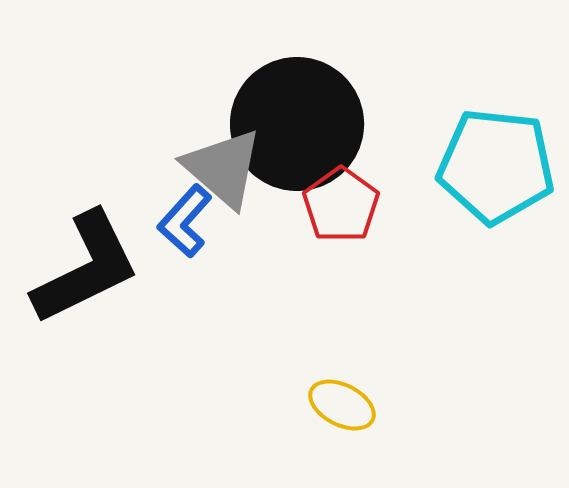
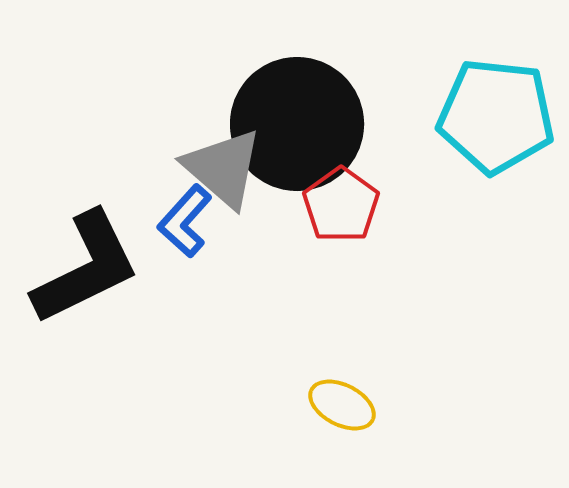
cyan pentagon: moved 50 px up
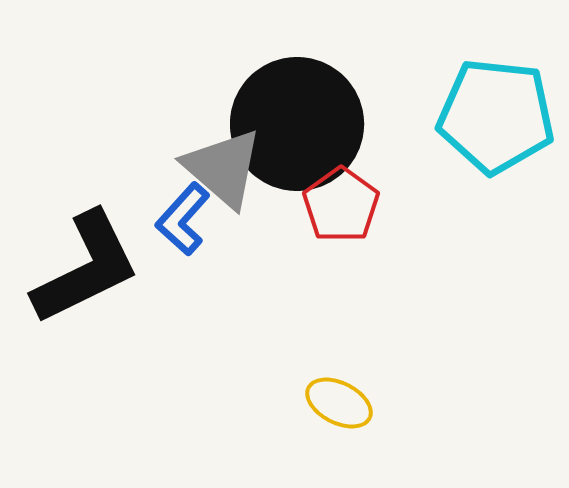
blue L-shape: moved 2 px left, 2 px up
yellow ellipse: moved 3 px left, 2 px up
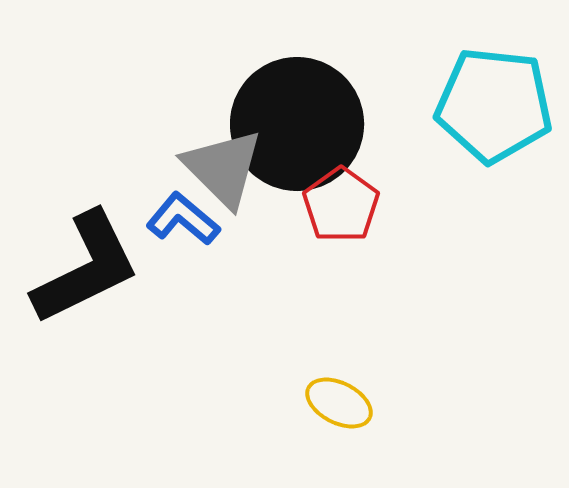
cyan pentagon: moved 2 px left, 11 px up
gray triangle: rotated 4 degrees clockwise
blue L-shape: rotated 88 degrees clockwise
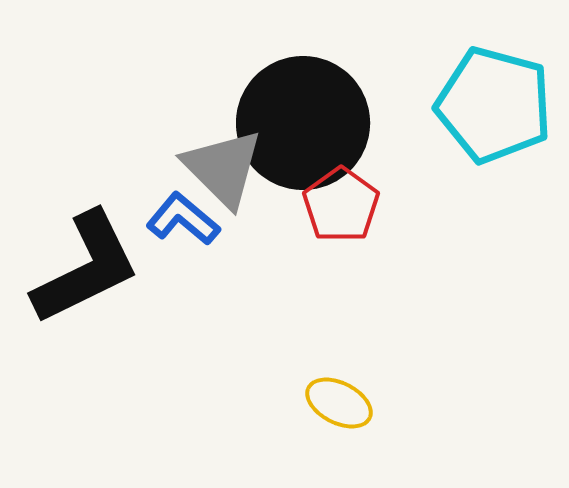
cyan pentagon: rotated 9 degrees clockwise
black circle: moved 6 px right, 1 px up
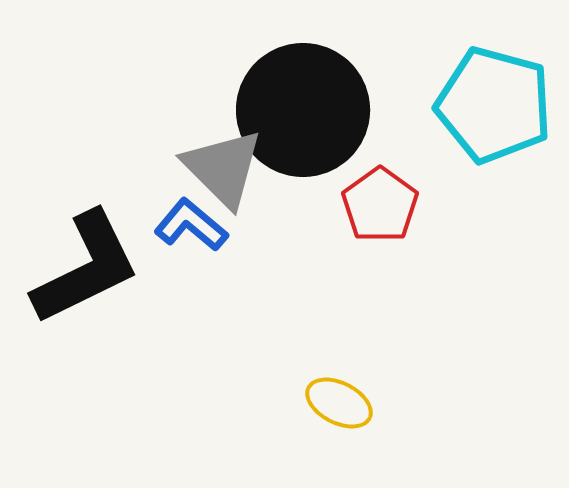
black circle: moved 13 px up
red pentagon: moved 39 px right
blue L-shape: moved 8 px right, 6 px down
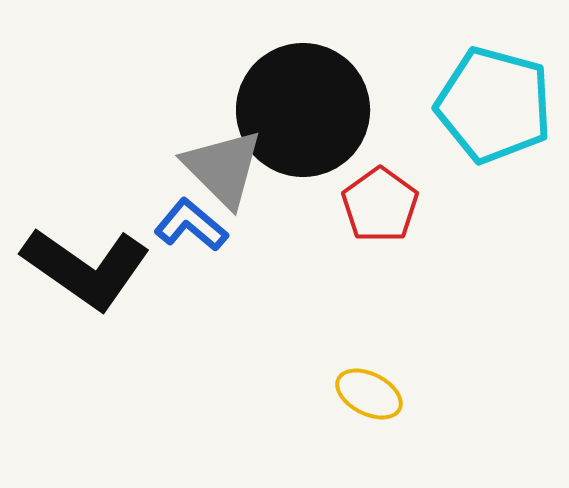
black L-shape: rotated 61 degrees clockwise
yellow ellipse: moved 30 px right, 9 px up
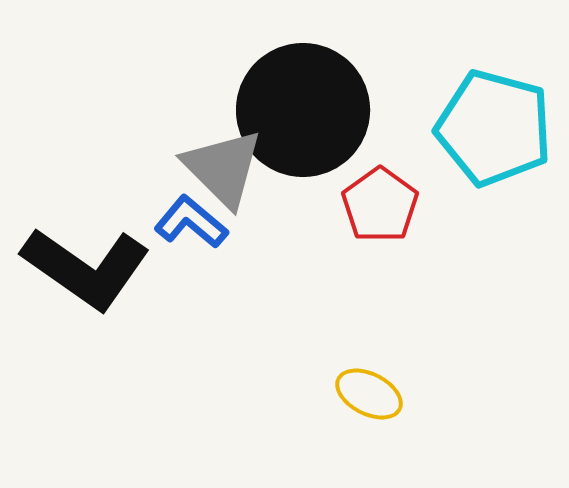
cyan pentagon: moved 23 px down
blue L-shape: moved 3 px up
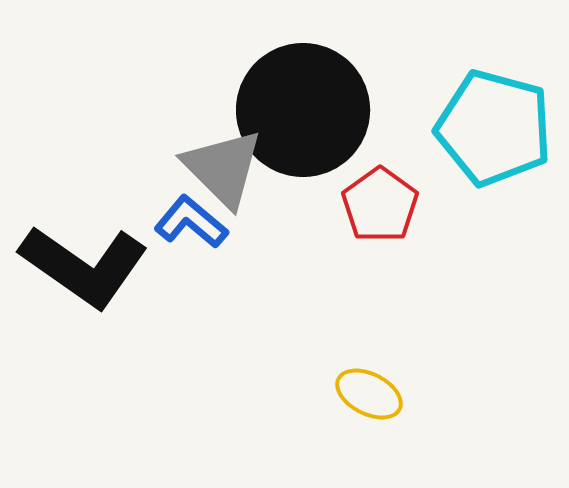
black L-shape: moved 2 px left, 2 px up
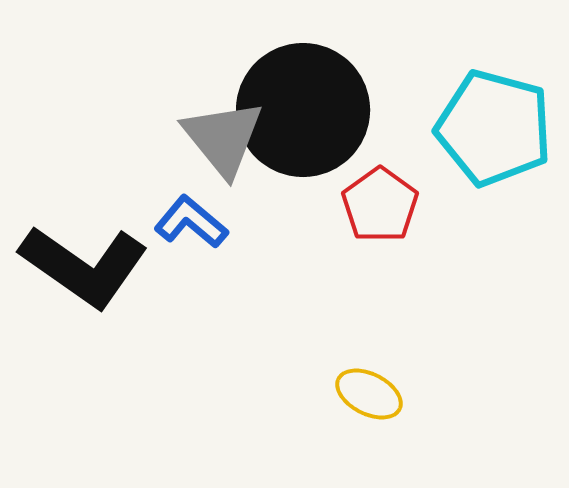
gray triangle: moved 30 px up; rotated 6 degrees clockwise
